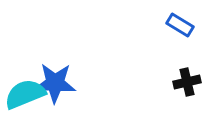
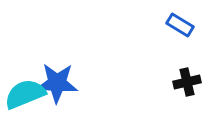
blue star: moved 2 px right
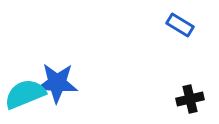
black cross: moved 3 px right, 17 px down
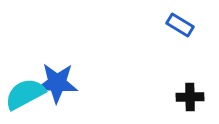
cyan semicircle: rotated 6 degrees counterclockwise
black cross: moved 2 px up; rotated 12 degrees clockwise
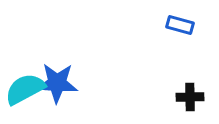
blue rectangle: rotated 16 degrees counterclockwise
cyan semicircle: moved 5 px up
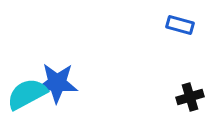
cyan semicircle: moved 2 px right, 5 px down
black cross: rotated 16 degrees counterclockwise
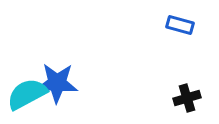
black cross: moved 3 px left, 1 px down
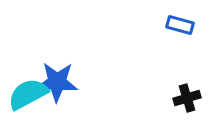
blue star: moved 1 px up
cyan semicircle: moved 1 px right
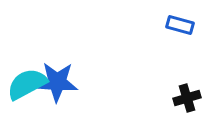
cyan semicircle: moved 1 px left, 10 px up
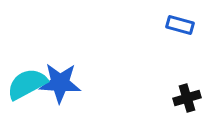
blue star: moved 3 px right, 1 px down
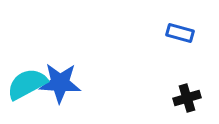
blue rectangle: moved 8 px down
